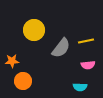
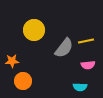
gray semicircle: moved 3 px right
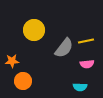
pink semicircle: moved 1 px left, 1 px up
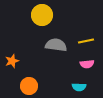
yellow circle: moved 8 px right, 15 px up
gray semicircle: moved 8 px left, 3 px up; rotated 120 degrees counterclockwise
orange star: rotated 16 degrees counterclockwise
orange circle: moved 6 px right, 5 px down
cyan semicircle: moved 1 px left
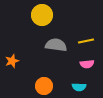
orange circle: moved 15 px right
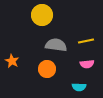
orange star: rotated 24 degrees counterclockwise
orange circle: moved 3 px right, 17 px up
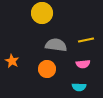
yellow circle: moved 2 px up
yellow line: moved 1 px up
pink semicircle: moved 4 px left
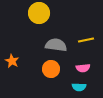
yellow circle: moved 3 px left
pink semicircle: moved 4 px down
orange circle: moved 4 px right
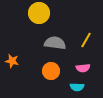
yellow line: rotated 49 degrees counterclockwise
gray semicircle: moved 1 px left, 2 px up
orange star: rotated 16 degrees counterclockwise
orange circle: moved 2 px down
cyan semicircle: moved 2 px left
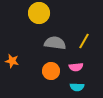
yellow line: moved 2 px left, 1 px down
pink semicircle: moved 7 px left, 1 px up
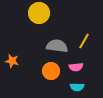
gray semicircle: moved 2 px right, 3 px down
